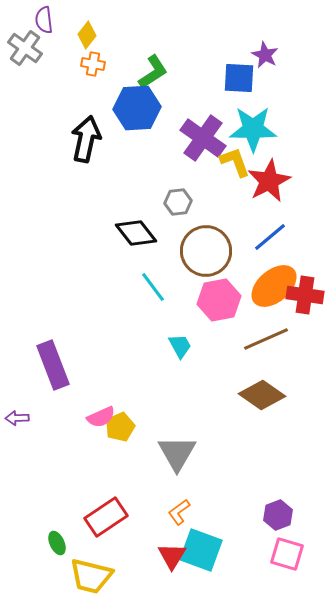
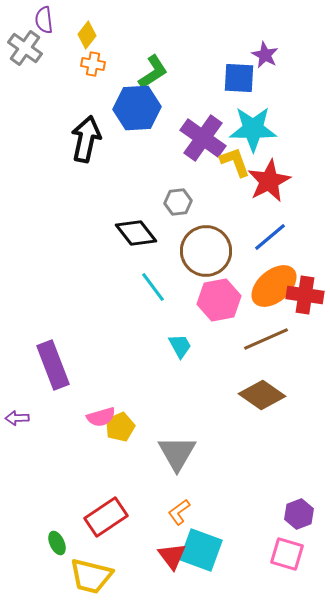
pink semicircle: rotated 8 degrees clockwise
purple hexagon: moved 21 px right, 1 px up
red triangle: rotated 8 degrees counterclockwise
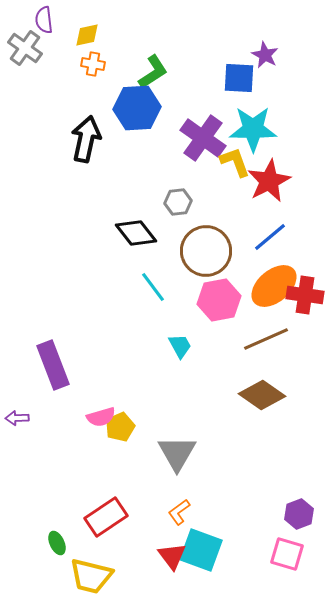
yellow diamond: rotated 40 degrees clockwise
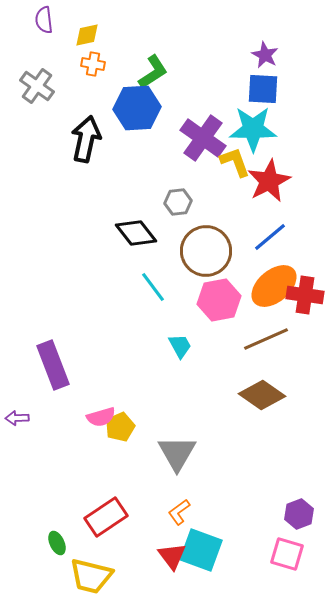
gray cross: moved 12 px right, 38 px down
blue square: moved 24 px right, 11 px down
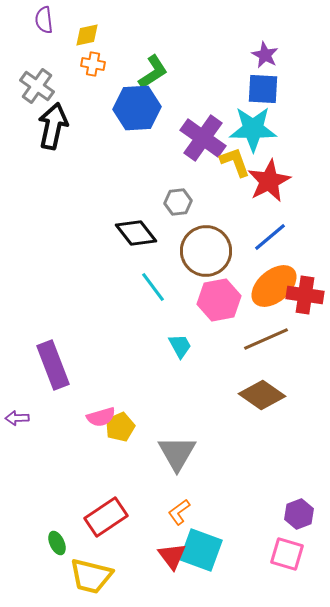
black arrow: moved 33 px left, 13 px up
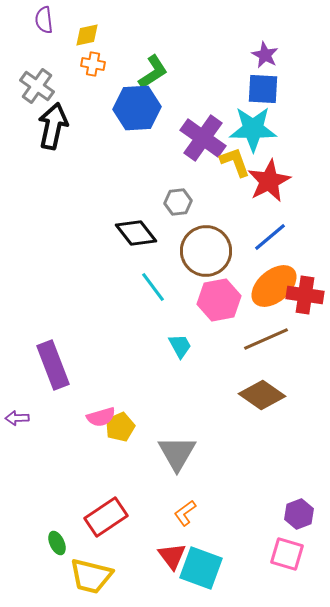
orange L-shape: moved 6 px right, 1 px down
cyan square: moved 18 px down
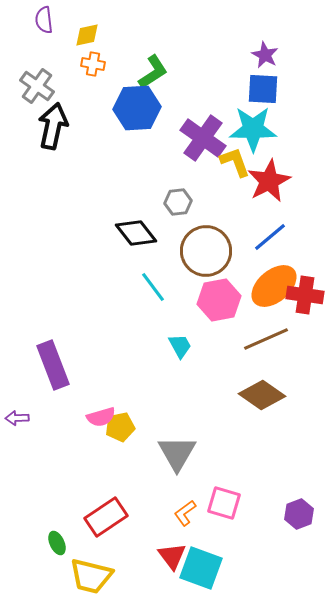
yellow pentagon: rotated 12 degrees clockwise
pink square: moved 63 px left, 51 px up
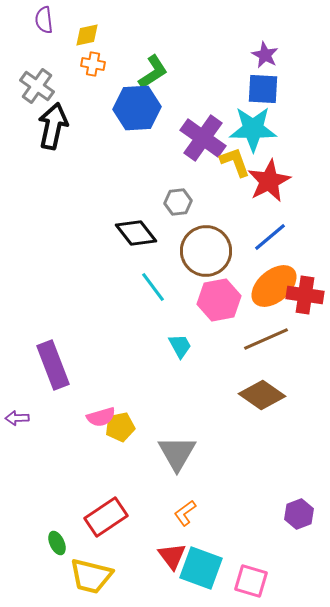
pink square: moved 27 px right, 78 px down
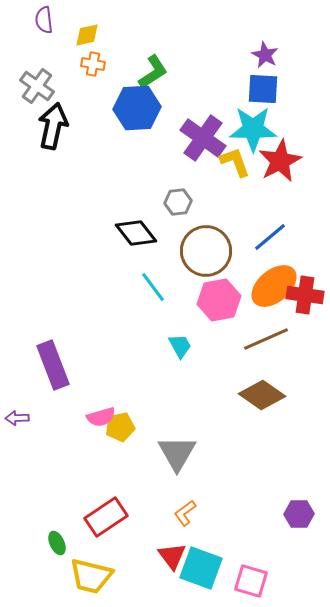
red star: moved 11 px right, 20 px up
purple hexagon: rotated 20 degrees clockwise
